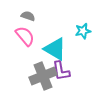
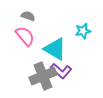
purple L-shape: rotated 40 degrees counterclockwise
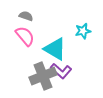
gray semicircle: moved 2 px left
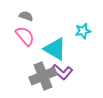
purple L-shape: moved 1 px right, 1 px down
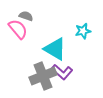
pink semicircle: moved 7 px left, 7 px up
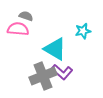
pink semicircle: rotated 45 degrees counterclockwise
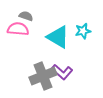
cyan triangle: moved 3 px right, 12 px up
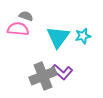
cyan star: moved 5 px down
cyan triangle: rotated 35 degrees clockwise
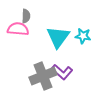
gray semicircle: rotated 72 degrees clockwise
cyan star: rotated 21 degrees clockwise
